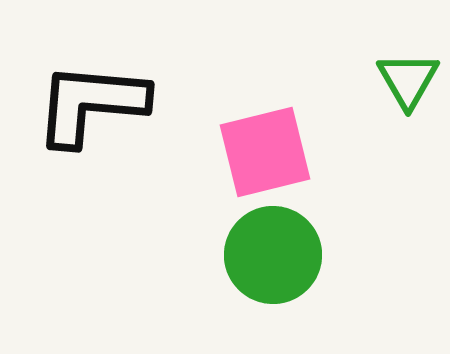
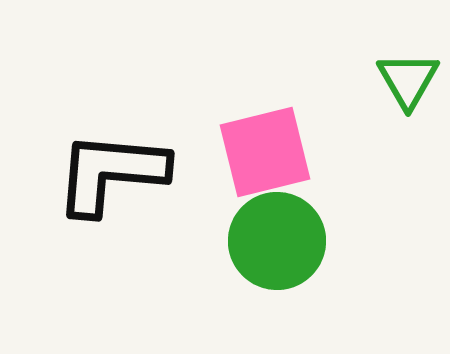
black L-shape: moved 20 px right, 69 px down
green circle: moved 4 px right, 14 px up
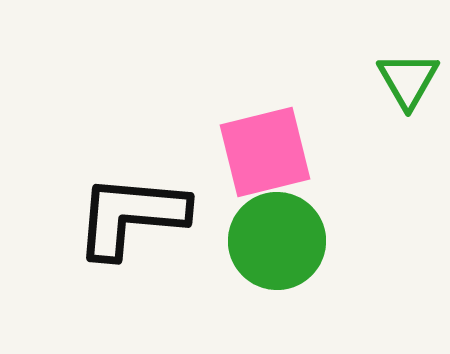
black L-shape: moved 20 px right, 43 px down
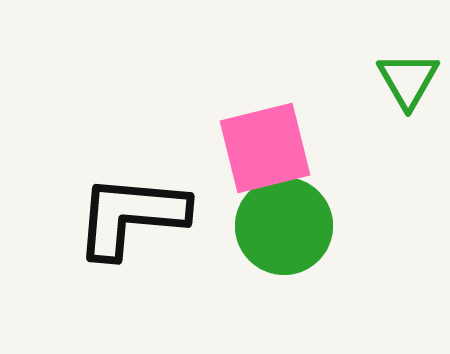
pink square: moved 4 px up
green circle: moved 7 px right, 15 px up
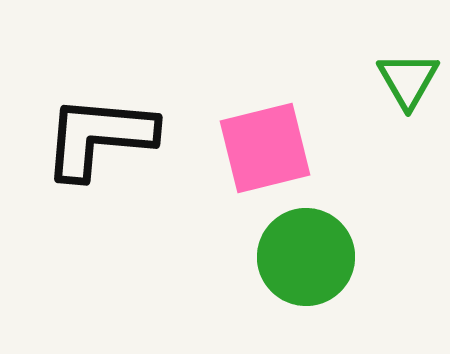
black L-shape: moved 32 px left, 79 px up
green circle: moved 22 px right, 31 px down
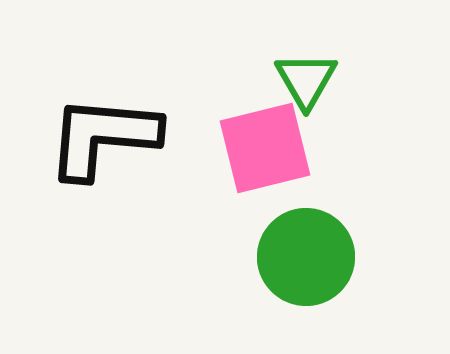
green triangle: moved 102 px left
black L-shape: moved 4 px right
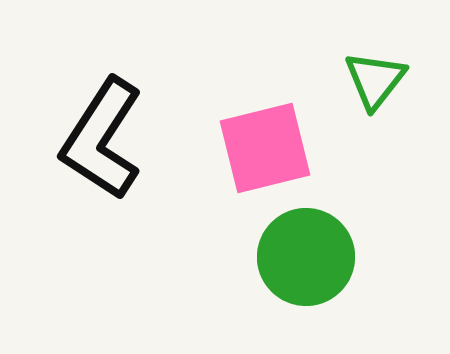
green triangle: moved 69 px right; rotated 8 degrees clockwise
black L-shape: moved 1 px left, 2 px down; rotated 62 degrees counterclockwise
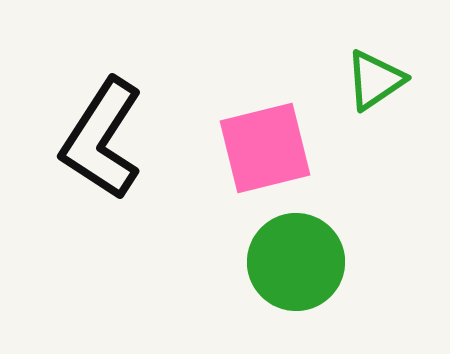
green triangle: rotated 18 degrees clockwise
green circle: moved 10 px left, 5 px down
